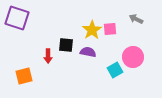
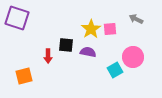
yellow star: moved 1 px left, 1 px up
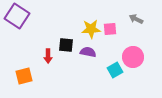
purple square: moved 2 px up; rotated 15 degrees clockwise
yellow star: rotated 30 degrees clockwise
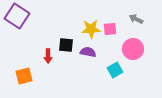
pink circle: moved 8 px up
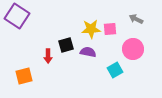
black square: rotated 21 degrees counterclockwise
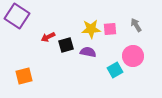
gray arrow: moved 6 px down; rotated 32 degrees clockwise
pink circle: moved 7 px down
red arrow: moved 19 px up; rotated 64 degrees clockwise
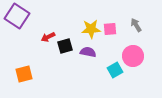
black square: moved 1 px left, 1 px down
orange square: moved 2 px up
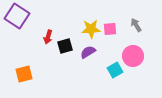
red arrow: rotated 48 degrees counterclockwise
purple semicircle: rotated 42 degrees counterclockwise
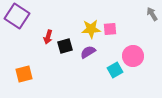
gray arrow: moved 16 px right, 11 px up
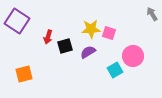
purple square: moved 5 px down
pink square: moved 1 px left, 4 px down; rotated 24 degrees clockwise
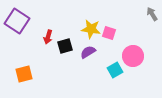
yellow star: rotated 12 degrees clockwise
